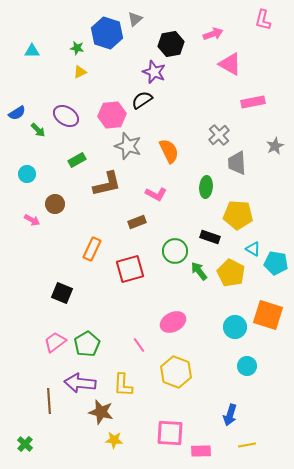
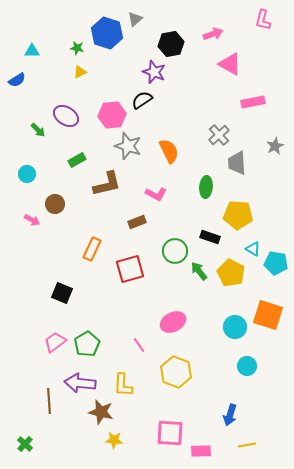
blue semicircle at (17, 113): moved 33 px up
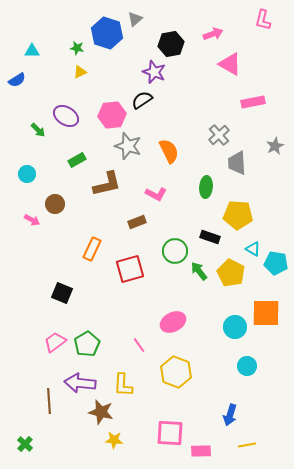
orange square at (268, 315): moved 2 px left, 2 px up; rotated 16 degrees counterclockwise
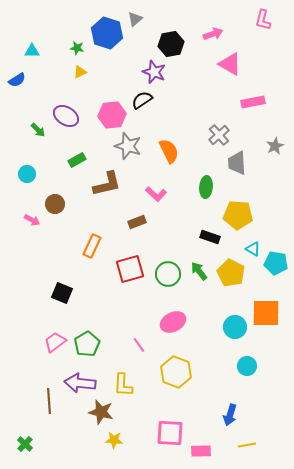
pink L-shape at (156, 194): rotated 15 degrees clockwise
orange rectangle at (92, 249): moved 3 px up
green circle at (175, 251): moved 7 px left, 23 px down
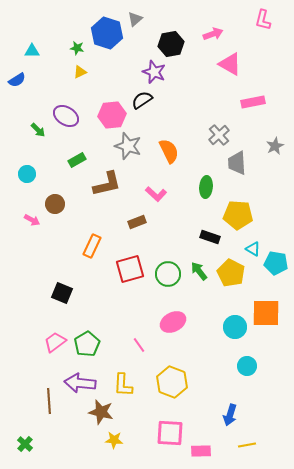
yellow hexagon at (176, 372): moved 4 px left, 10 px down
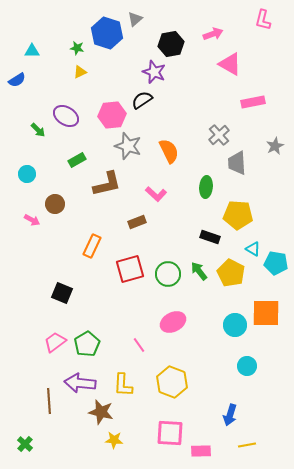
cyan circle at (235, 327): moved 2 px up
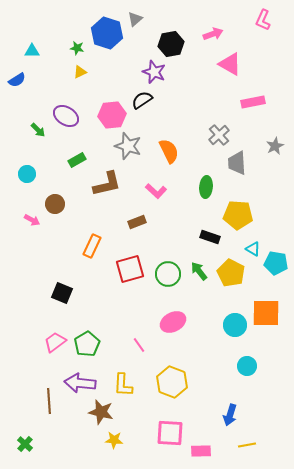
pink L-shape at (263, 20): rotated 10 degrees clockwise
pink L-shape at (156, 194): moved 3 px up
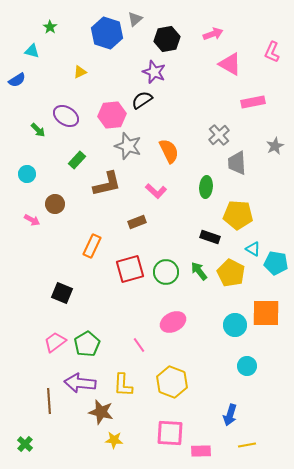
pink L-shape at (263, 20): moved 9 px right, 32 px down
black hexagon at (171, 44): moved 4 px left, 5 px up
green star at (77, 48): moved 27 px left, 21 px up; rotated 24 degrees clockwise
cyan triangle at (32, 51): rotated 14 degrees clockwise
green rectangle at (77, 160): rotated 18 degrees counterclockwise
green circle at (168, 274): moved 2 px left, 2 px up
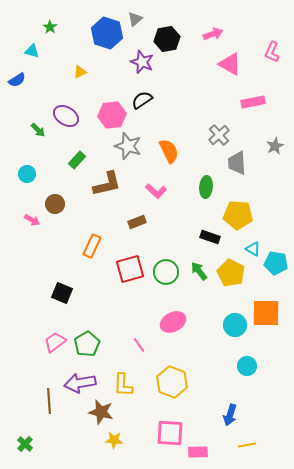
purple star at (154, 72): moved 12 px left, 10 px up
purple arrow at (80, 383): rotated 16 degrees counterclockwise
pink rectangle at (201, 451): moved 3 px left, 1 px down
